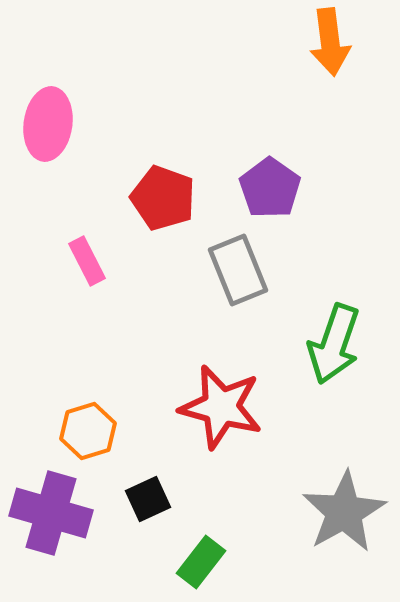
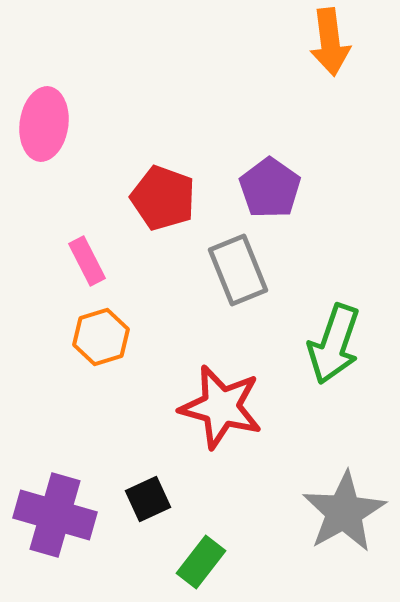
pink ellipse: moved 4 px left
orange hexagon: moved 13 px right, 94 px up
purple cross: moved 4 px right, 2 px down
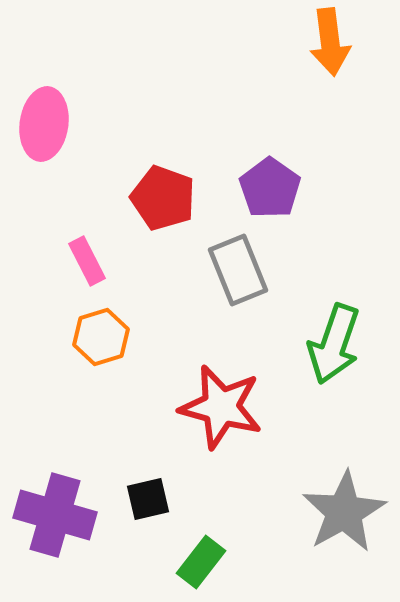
black square: rotated 12 degrees clockwise
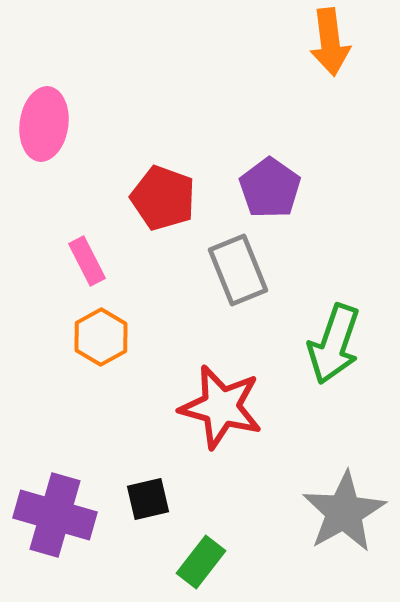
orange hexagon: rotated 12 degrees counterclockwise
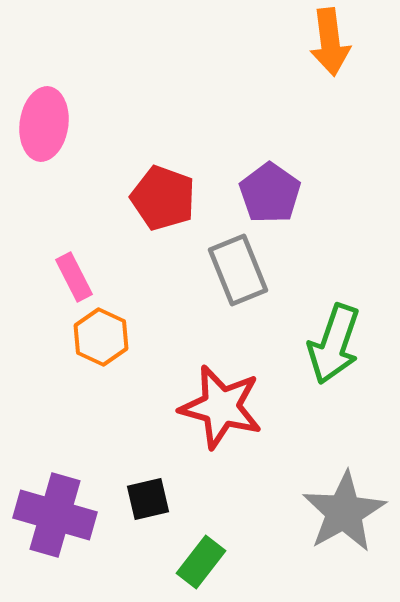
purple pentagon: moved 5 px down
pink rectangle: moved 13 px left, 16 px down
orange hexagon: rotated 6 degrees counterclockwise
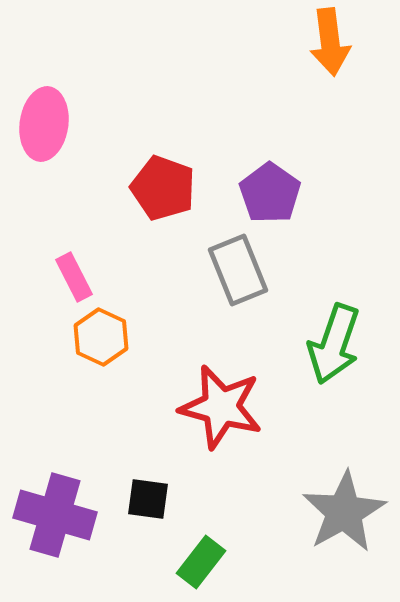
red pentagon: moved 10 px up
black square: rotated 21 degrees clockwise
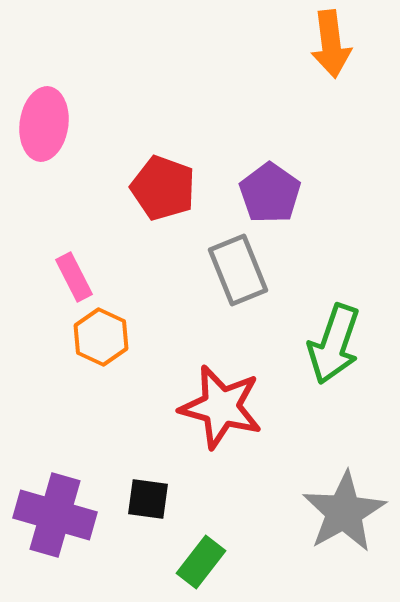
orange arrow: moved 1 px right, 2 px down
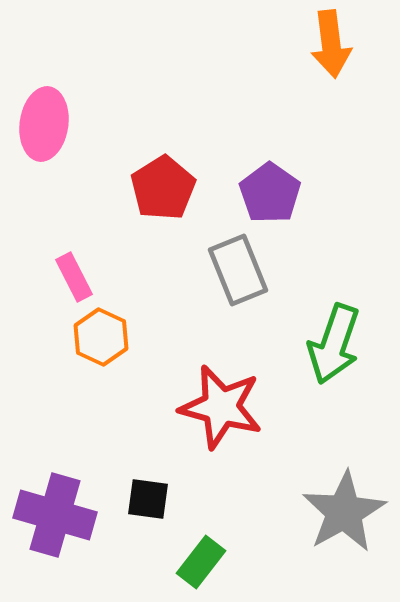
red pentagon: rotated 20 degrees clockwise
